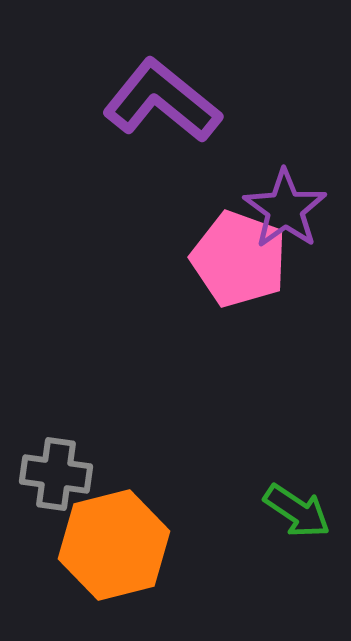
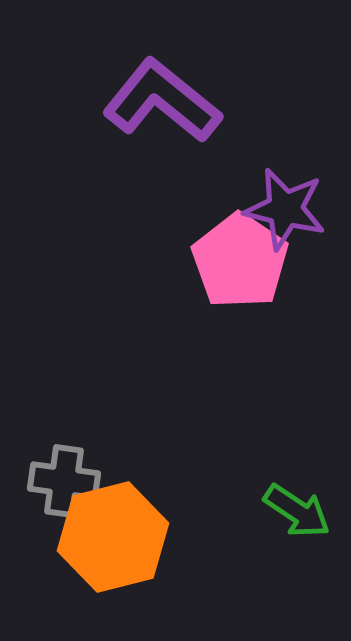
purple star: rotated 22 degrees counterclockwise
pink pentagon: moved 1 px right, 2 px down; rotated 14 degrees clockwise
gray cross: moved 8 px right, 7 px down
orange hexagon: moved 1 px left, 8 px up
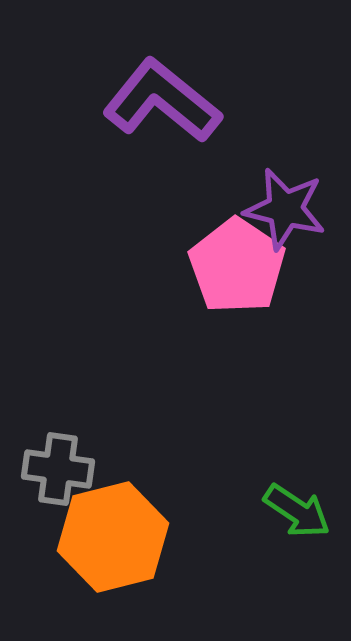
pink pentagon: moved 3 px left, 5 px down
gray cross: moved 6 px left, 12 px up
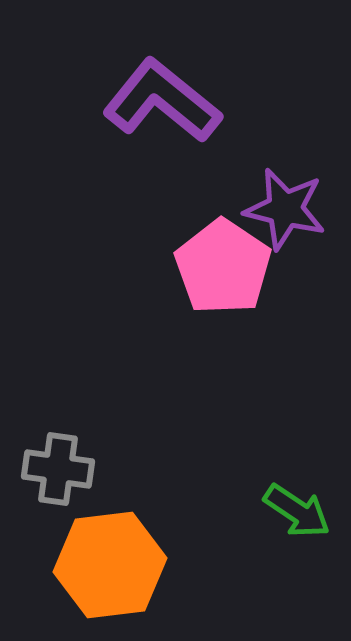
pink pentagon: moved 14 px left, 1 px down
orange hexagon: moved 3 px left, 28 px down; rotated 7 degrees clockwise
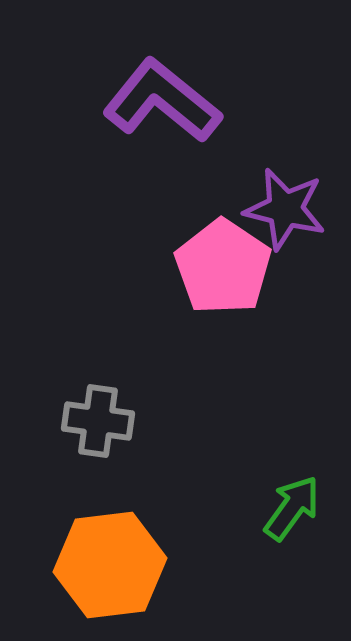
gray cross: moved 40 px right, 48 px up
green arrow: moved 5 px left, 3 px up; rotated 88 degrees counterclockwise
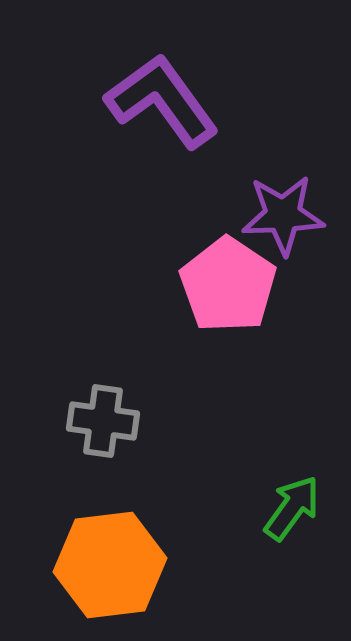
purple L-shape: rotated 15 degrees clockwise
purple star: moved 2 px left, 6 px down; rotated 16 degrees counterclockwise
pink pentagon: moved 5 px right, 18 px down
gray cross: moved 5 px right
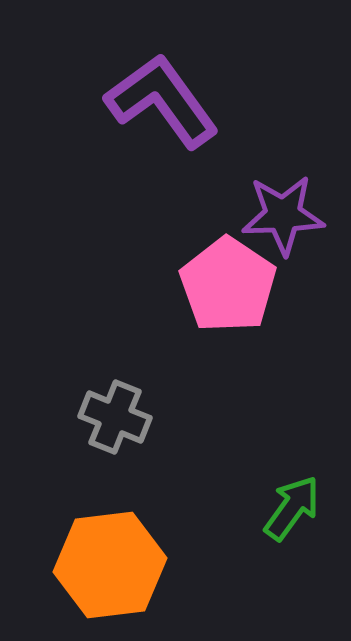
gray cross: moved 12 px right, 4 px up; rotated 14 degrees clockwise
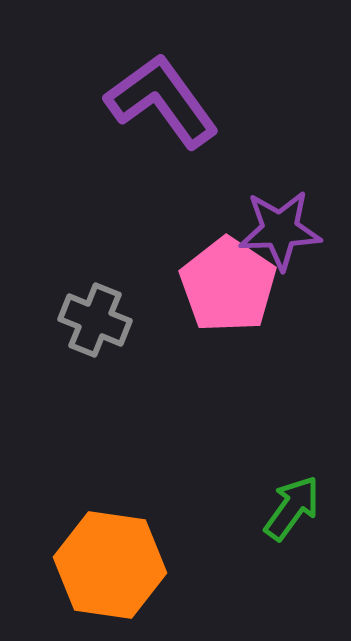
purple star: moved 3 px left, 15 px down
gray cross: moved 20 px left, 97 px up
orange hexagon: rotated 15 degrees clockwise
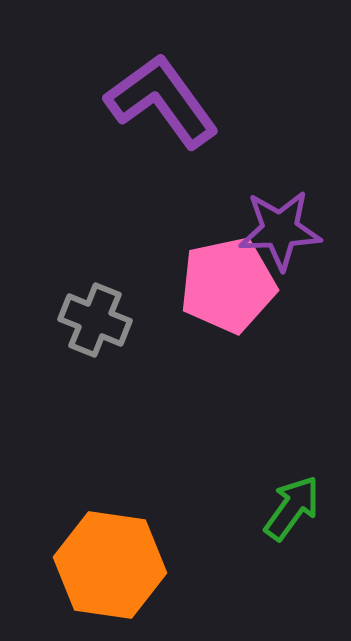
pink pentagon: rotated 26 degrees clockwise
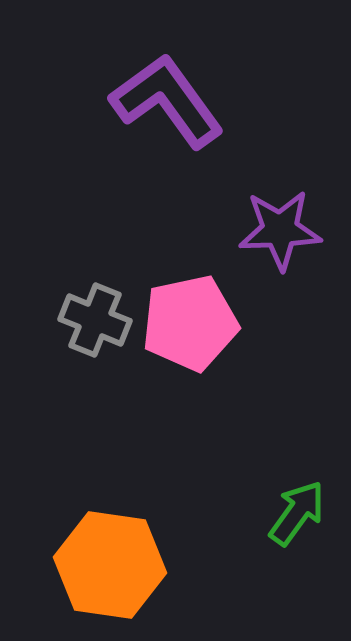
purple L-shape: moved 5 px right
pink pentagon: moved 38 px left, 38 px down
green arrow: moved 5 px right, 5 px down
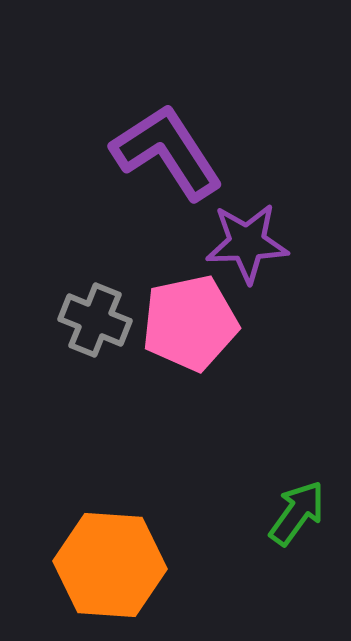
purple L-shape: moved 51 px down; rotated 3 degrees clockwise
purple star: moved 33 px left, 13 px down
orange hexagon: rotated 4 degrees counterclockwise
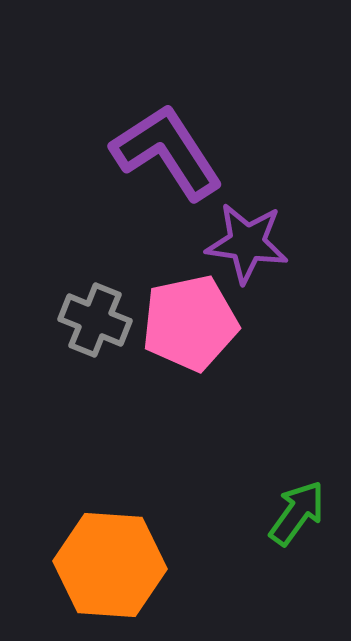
purple star: rotated 10 degrees clockwise
